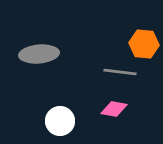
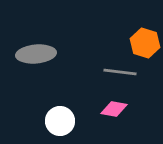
orange hexagon: moved 1 px right, 1 px up; rotated 12 degrees clockwise
gray ellipse: moved 3 px left
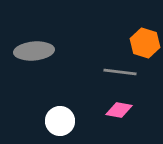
gray ellipse: moved 2 px left, 3 px up
pink diamond: moved 5 px right, 1 px down
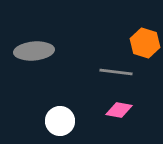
gray line: moved 4 px left
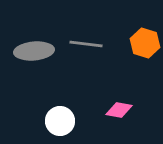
gray line: moved 30 px left, 28 px up
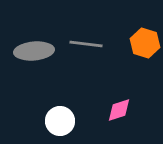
pink diamond: rotated 28 degrees counterclockwise
